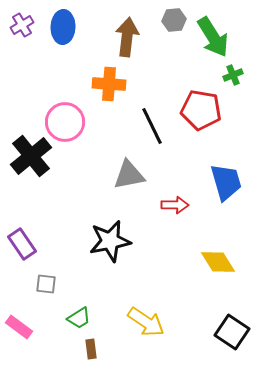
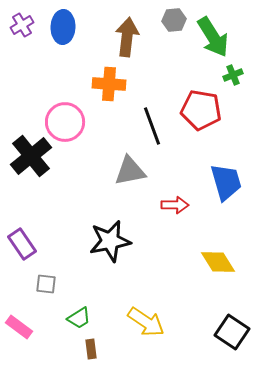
black line: rotated 6 degrees clockwise
gray triangle: moved 1 px right, 4 px up
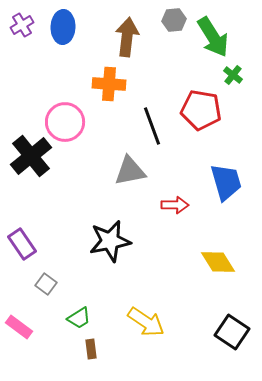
green cross: rotated 30 degrees counterclockwise
gray square: rotated 30 degrees clockwise
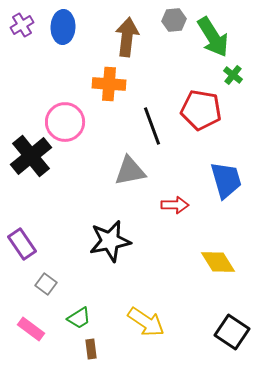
blue trapezoid: moved 2 px up
pink rectangle: moved 12 px right, 2 px down
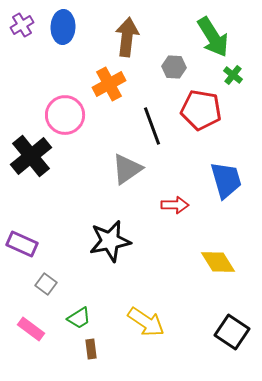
gray hexagon: moved 47 px down; rotated 10 degrees clockwise
orange cross: rotated 32 degrees counterclockwise
pink circle: moved 7 px up
gray triangle: moved 3 px left, 2 px up; rotated 24 degrees counterclockwise
purple rectangle: rotated 32 degrees counterclockwise
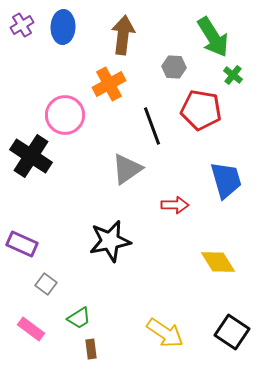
brown arrow: moved 4 px left, 2 px up
black cross: rotated 18 degrees counterclockwise
yellow arrow: moved 19 px right, 11 px down
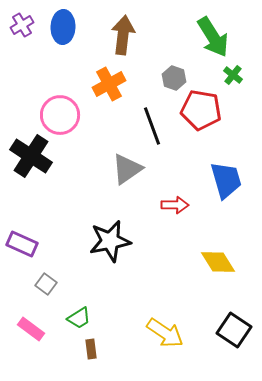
gray hexagon: moved 11 px down; rotated 15 degrees clockwise
pink circle: moved 5 px left
black square: moved 2 px right, 2 px up
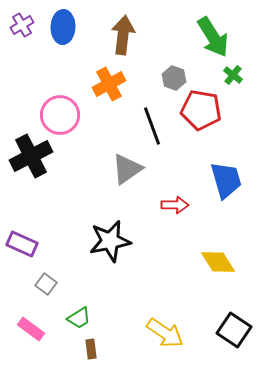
black cross: rotated 30 degrees clockwise
